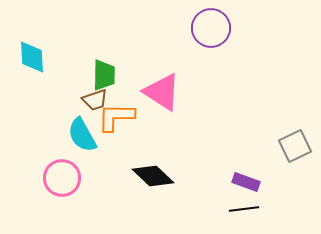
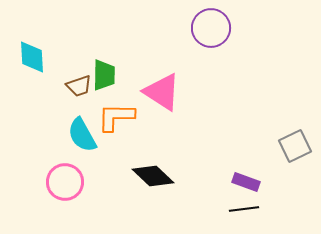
brown trapezoid: moved 16 px left, 14 px up
pink circle: moved 3 px right, 4 px down
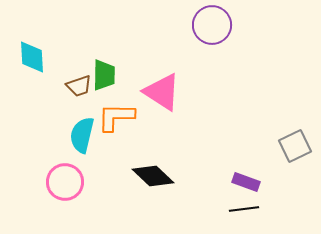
purple circle: moved 1 px right, 3 px up
cyan semicircle: rotated 42 degrees clockwise
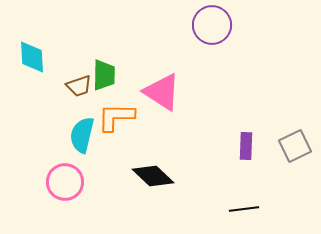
purple rectangle: moved 36 px up; rotated 72 degrees clockwise
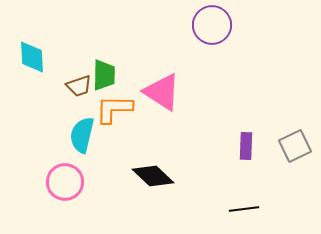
orange L-shape: moved 2 px left, 8 px up
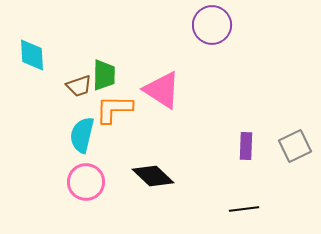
cyan diamond: moved 2 px up
pink triangle: moved 2 px up
pink circle: moved 21 px right
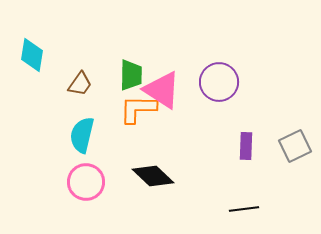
purple circle: moved 7 px right, 57 px down
cyan diamond: rotated 12 degrees clockwise
green trapezoid: moved 27 px right
brown trapezoid: moved 1 px right, 2 px up; rotated 36 degrees counterclockwise
orange L-shape: moved 24 px right
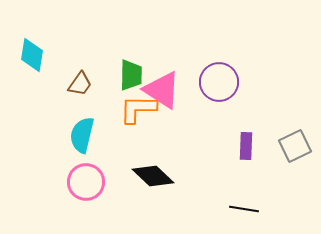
black line: rotated 16 degrees clockwise
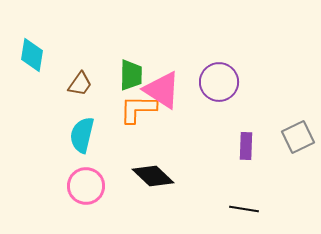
gray square: moved 3 px right, 9 px up
pink circle: moved 4 px down
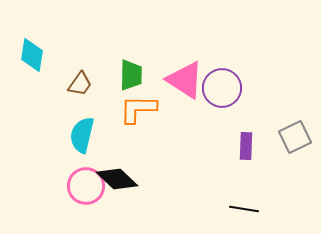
purple circle: moved 3 px right, 6 px down
pink triangle: moved 23 px right, 10 px up
gray square: moved 3 px left
black diamond: moved 36 px left, 3 px down
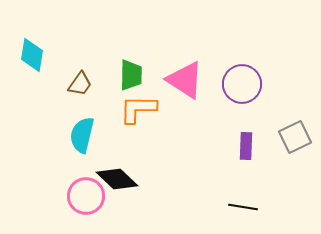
purple circle: moved 20 px right, 4 px up
pink circle: moved 10 px down
black line: moved 1 px left, 2 px up
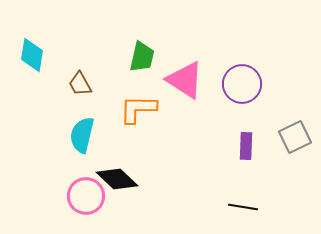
green trapezoid: moved 11 px right, 18 px up; rotated 12 degrees clockwise
brown trapezoid: rotated 116 degrees clockwise
